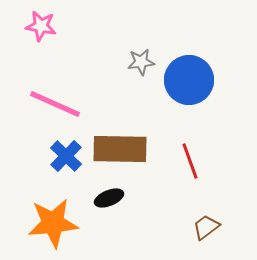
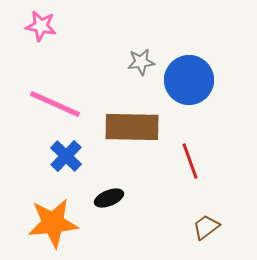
brown rectangle: moved 12 px right, 22 px up
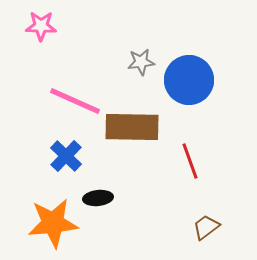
pink star: rotated 8 degrees counterclockwise
pink line: moved 20 px right, 3 px up
black ellipse: moved 11 px left; rotated 16 degrees clockwise
